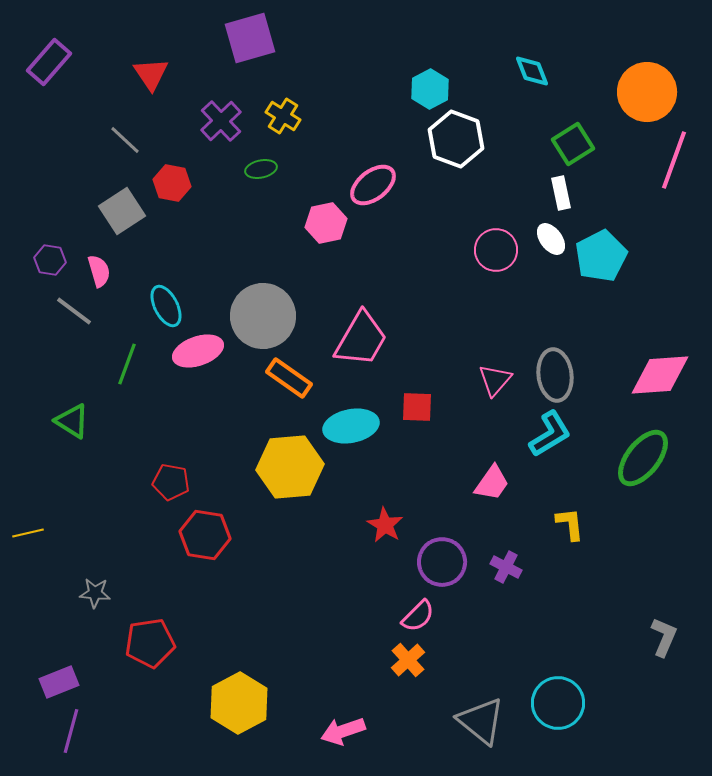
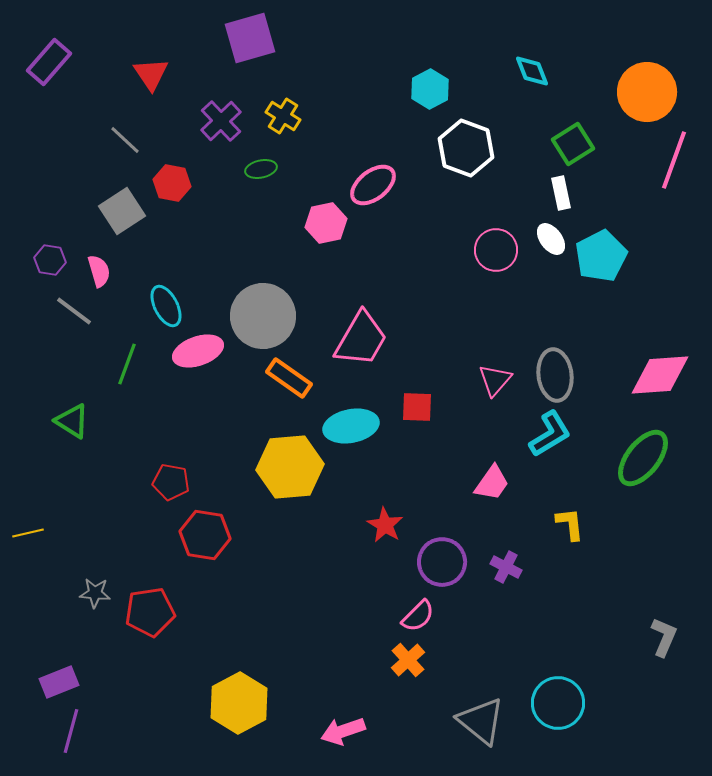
white hexagon at (456, 139): moved 10 px right, 9 px down
red pentagon at (150, 643): moved 31 px up
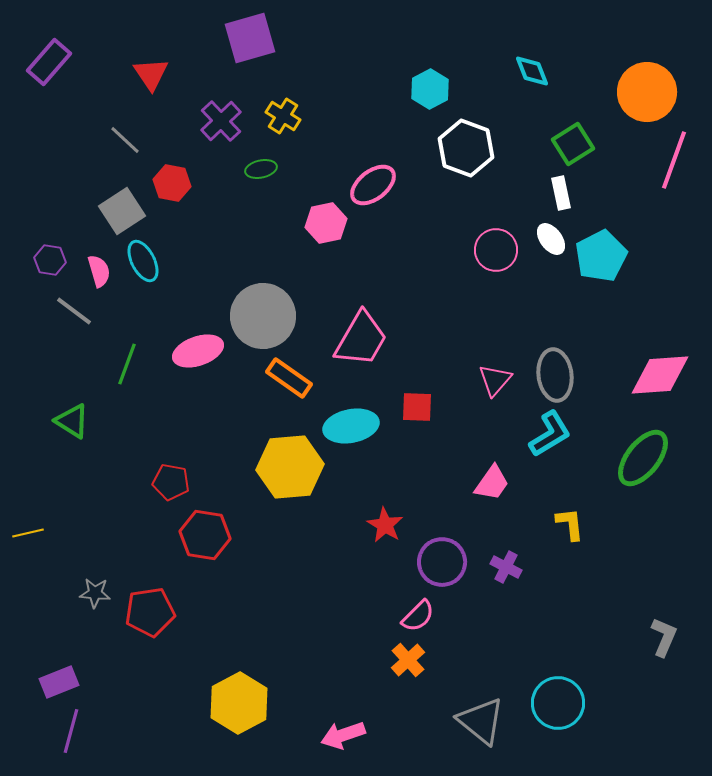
cyan ellipse at (166, 306): moved 23 px left, 45 px up
pink arrow at (343, 731): moved 4 px down
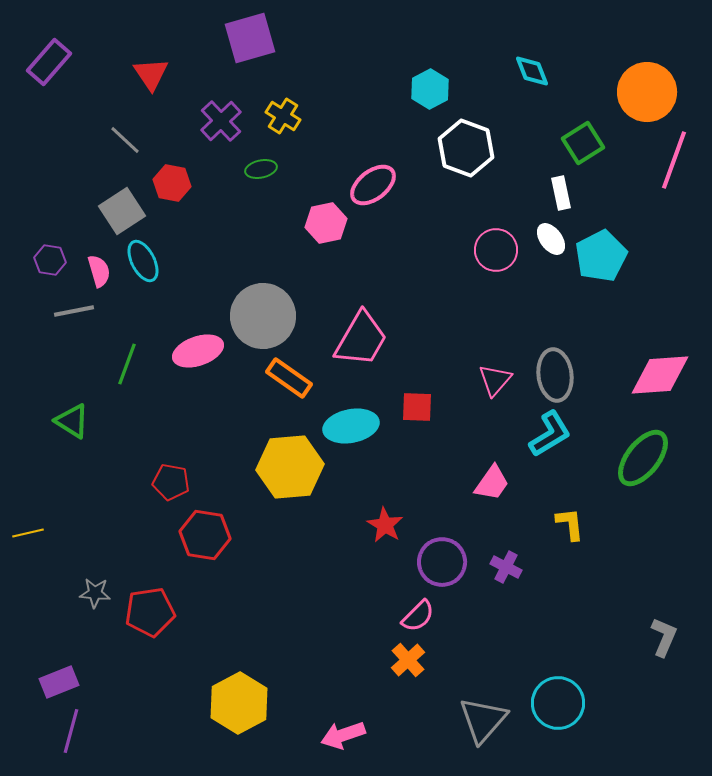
green square at (573, 144): moved 10 px right, 1 px up
gray line at (74, 311): rotated 48 degrees counterclockwise
gray triangle at (481, 721): moved 2 px right, 1 px up; rotated 32 degrees clockwise
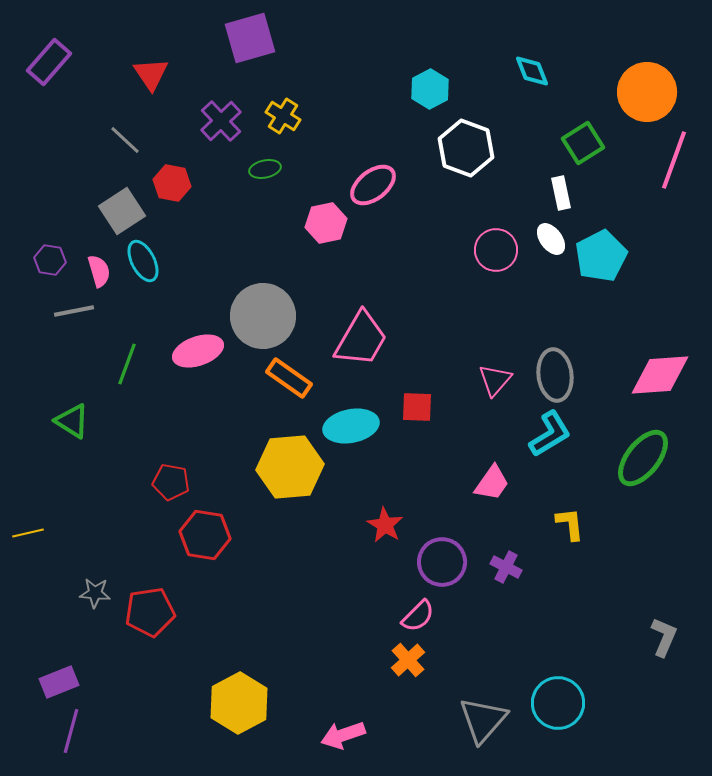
green ellipse at (261, 169): moved 4 px right
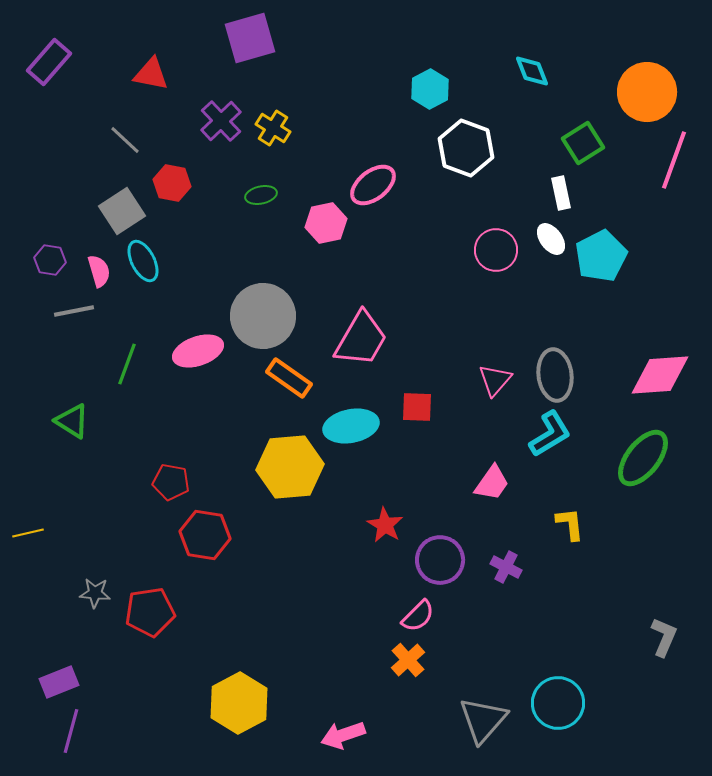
red triangle at (151, 74): rotated 45 degrees counterclockwise
yellow cross at (283, 116): moved 10 px left, 12 px down
green ellipse at (265, 169): moved 4 px left, 26 px down
purple circle at (442, 562): moved 2 px left, 2 px up
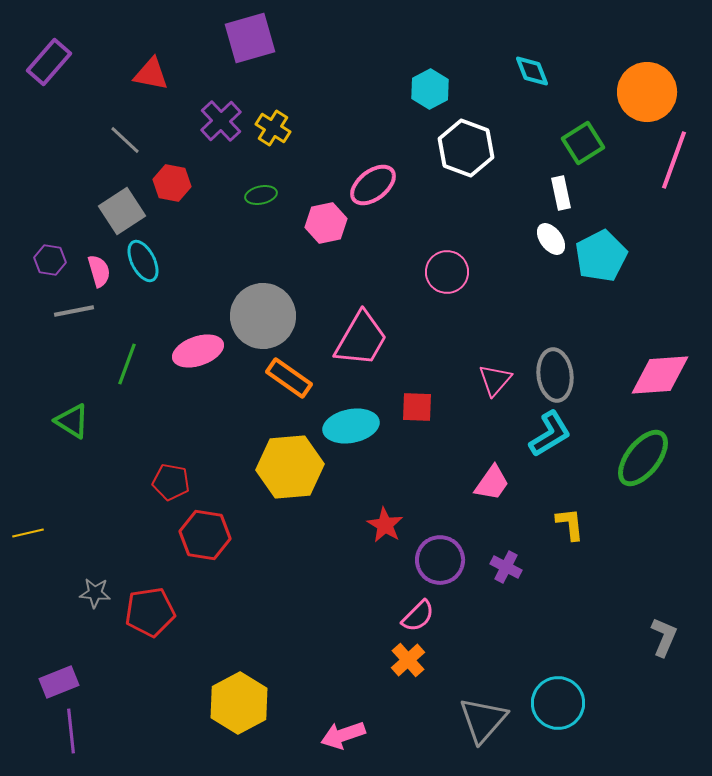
pink circle at (496, 250): moved 49 px left, 22 px down
purple line at (71, 731): rotated 21 degrees counterclockwise
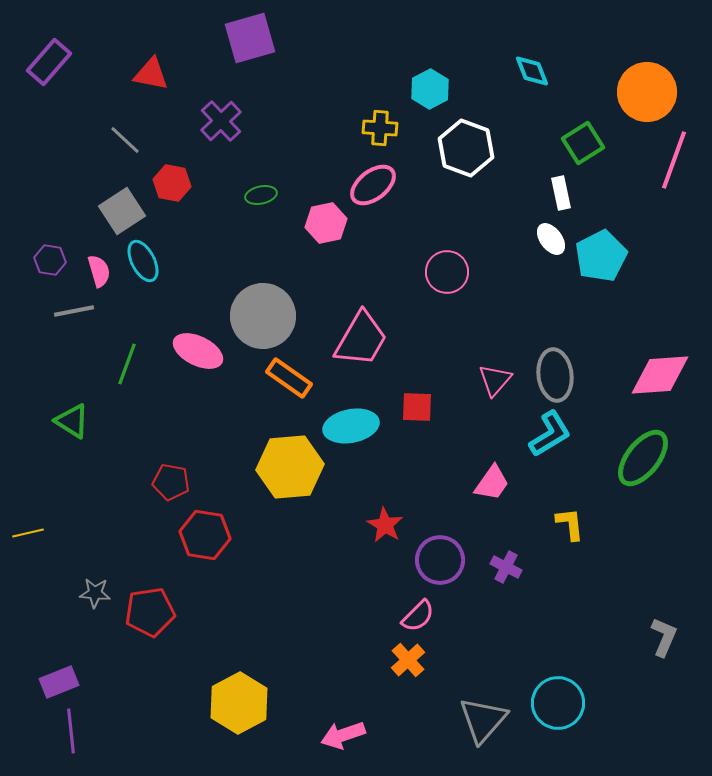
yellow cross at (273, 128): moved 107 px right; rotated 28 degrees counterclockwise
pink ellipse at (198, 351): rotated 45 degrees clockwise
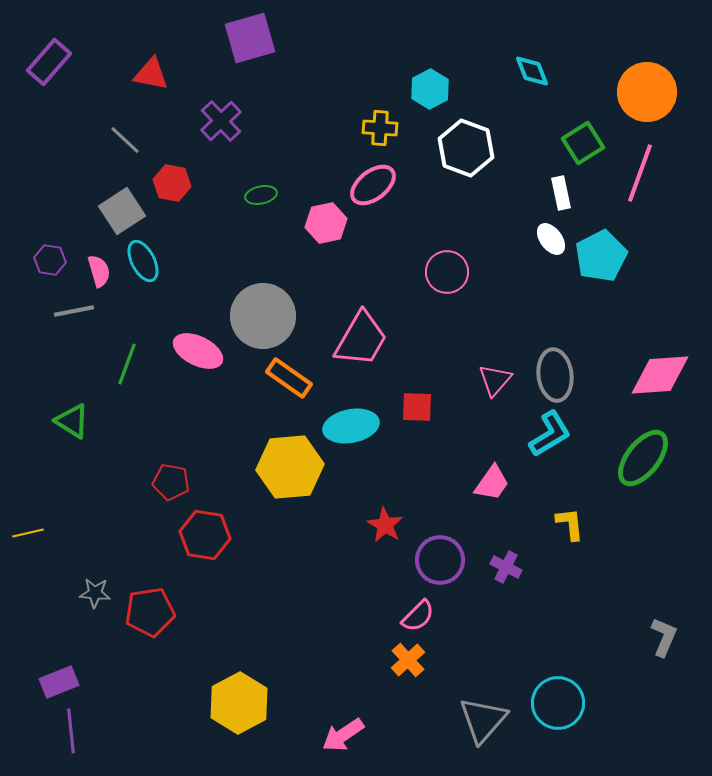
pink line at (674, 160): moved 34 px left, 13 px down
pink arrow at (343, 735): rotated 15 degrees counterclockwise
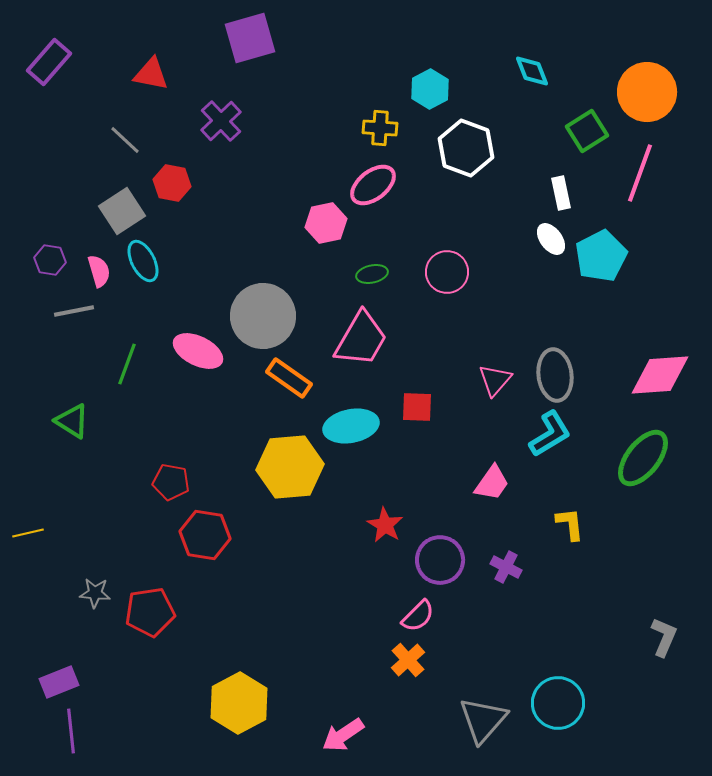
green square at (583, 143): moved 4 px right, 12 px up
green ellipse at (261, 195): moved 111 px right, 79 px down
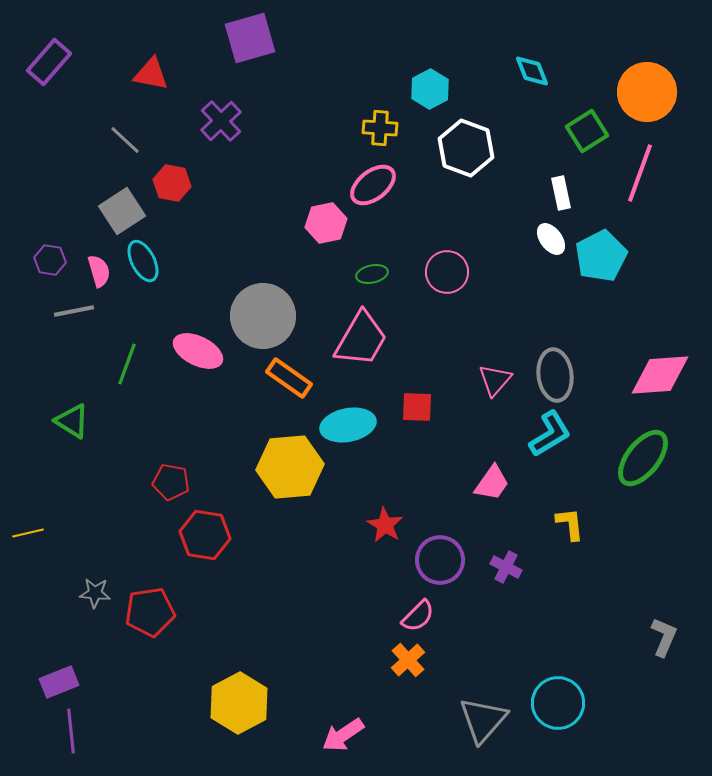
cyan ellipse at (351, 426): moved 3 px left, 1 px up
